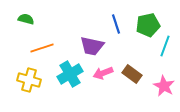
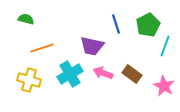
green pentagon: rotated 15 degrees counterclockwise
pink arrow: rotated 42 degrees clockwise
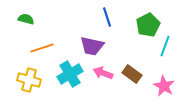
blue line: moved 9 px left, 7 px up
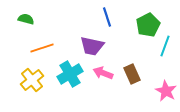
brown rectangle: rotated 30 degrees clockwise
yellow cross: moved 3 px right; rotated 35 degrees clockwise
pink star: moved 2 px right, 5 px down
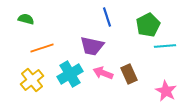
cyan line: rotated 65 degrees clockwise
brown rectangle: moved 3 px left
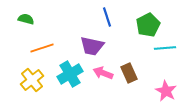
cyan line: moved 2 px down
brown rectangle: moved 1 px up
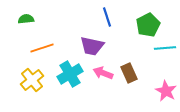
green semicircle: rotated 21 degrees counterclockwise
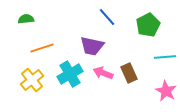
blue line: rotated 24 degrees counterclockwise
cyan line: moved 9 px down
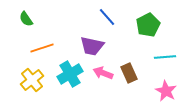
green semicircle: rotated 119 degrees counterclockwise
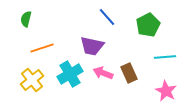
green semicircle: rotated 49 degrees clockwise
